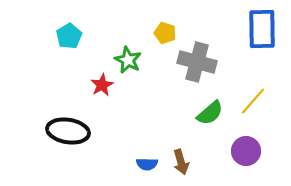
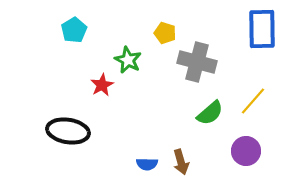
cyan pentagon: moved 5 px right, 6 px up
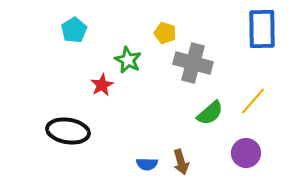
gray cross: moved 4 px left, 1 px down
purple circle: moved 2 px down
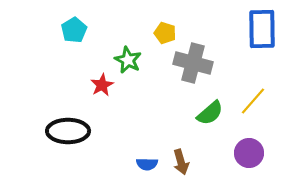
black ellipse: rotated 9 degrees counterclockwise
purple circle: moved 3 px right
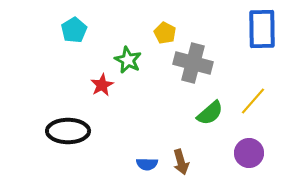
yellow pentagon: rotated 10 degrees clockwise
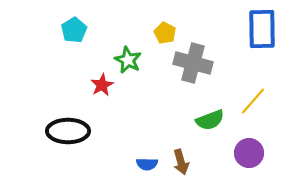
green semicircle: moved 7 px down; rotated 20 degrees clockwise
